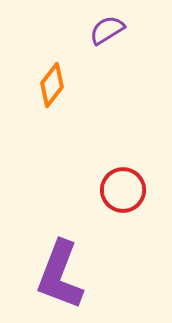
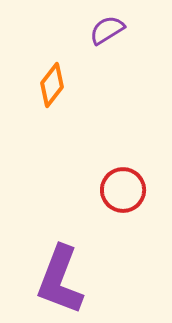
purple L-shape: moved 5 px down
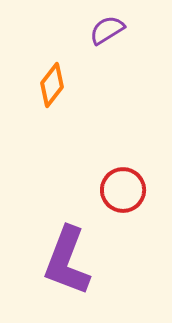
purple L-shape: moved 7 px right, 19 px up
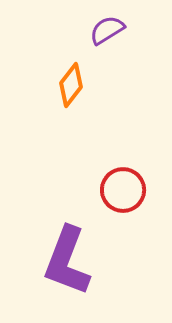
orange diamond: moved 19 px right
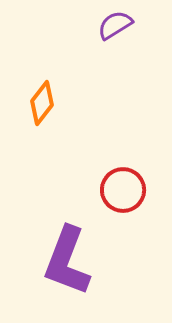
purple semicircle: moved 8 px right, 5 px up
orange diamond: moved 29 px left, 18 px down
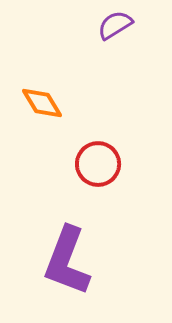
orange diamond: rotated 69 degrees counterclockwise
red circle: moved 25 px left, 26 px up
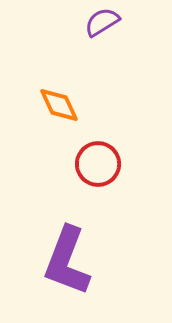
purple semicircle: moved 13 px left, 3 px up
orange diamond: moved 17 px right, 2 px down; rotated 6 degrees clockwise
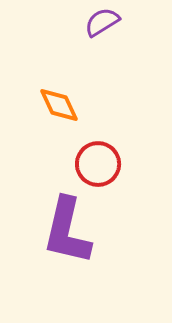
purple L-shape: moved 30 px up; rotated 8 degrees counterclockwise
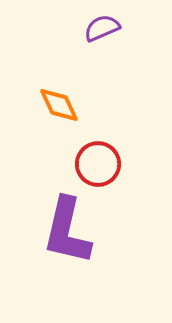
purple semicircle: moved 6 px down; rotated 9 degrees clockwise
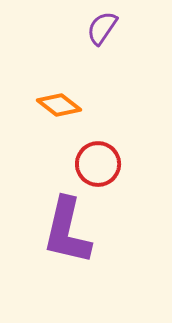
purple semicircle: rotated 33 degrees counterclockwise
orange diamond: rotated 27 degrees counterclockwise
